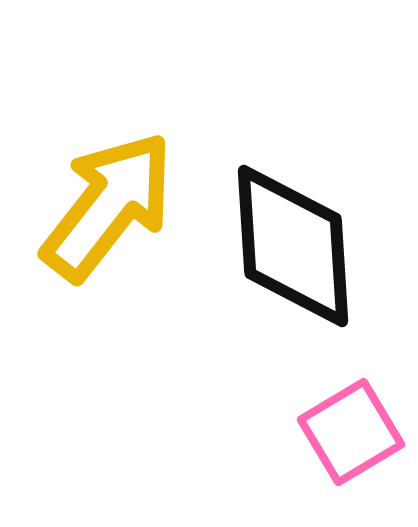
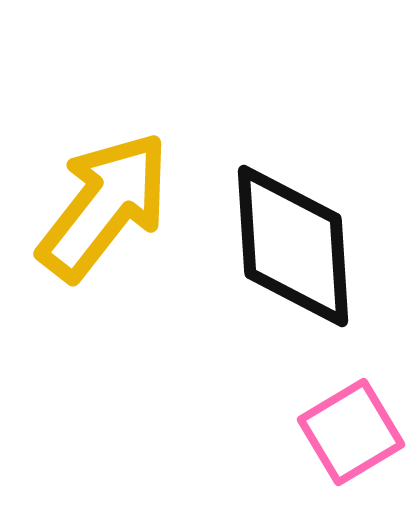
yellow arrow: moved 4 px left
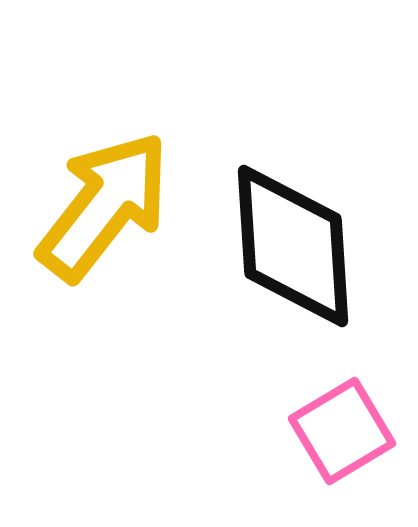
pink square: moved 9 px left, 1 px up
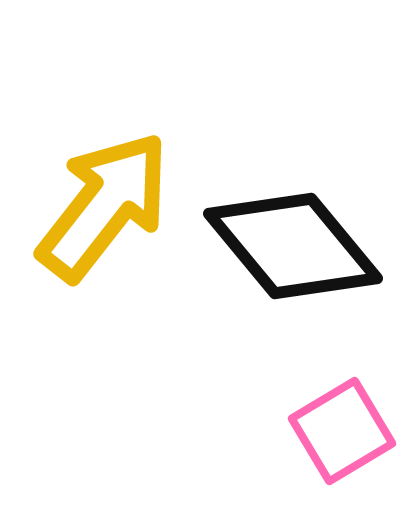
black diamond: rotated 36 degrees counterclockwise
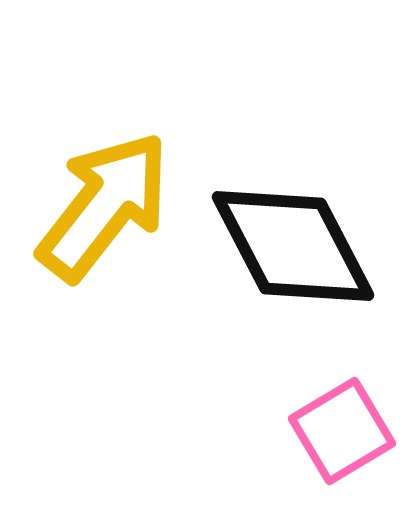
black diamond: rotated 12 degrees clockwise
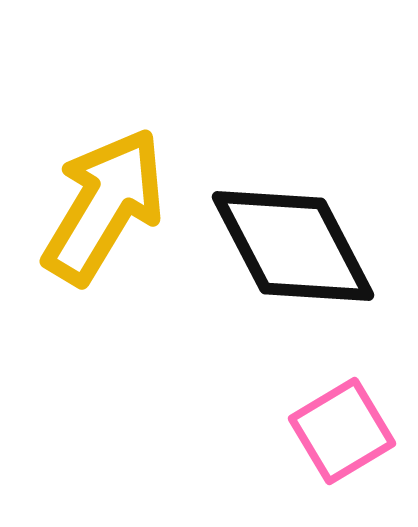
yellow arrow: rotated 7 degrees counterclockwise
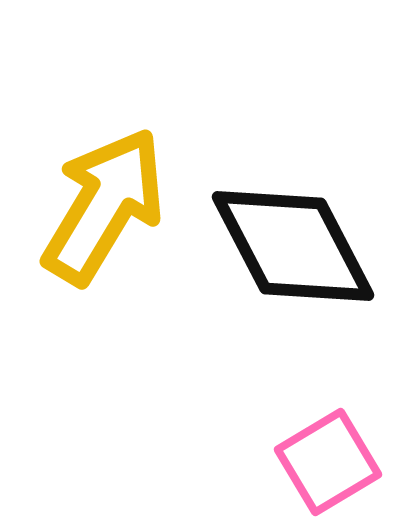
pink square: moved 14 px left, 31 px down
